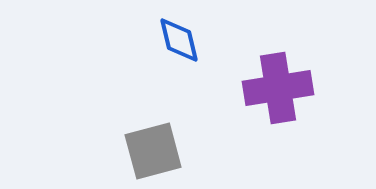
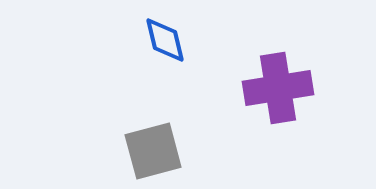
blue diamond: moved 14 px left
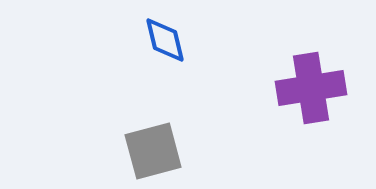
purple cross: moved 33 px right
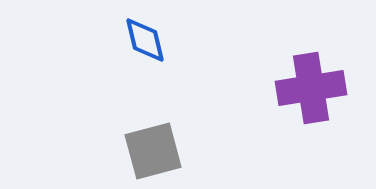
blue diamond: moved 20 px left
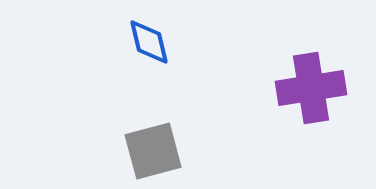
blue diamond: moved 4 px right, 2 px down
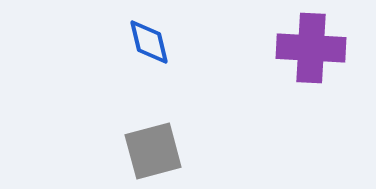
purple cross: moved 40 px up; rotated 12 degrees clockwise
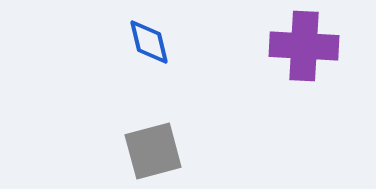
purple cross: moved 7 px left, 2 px up
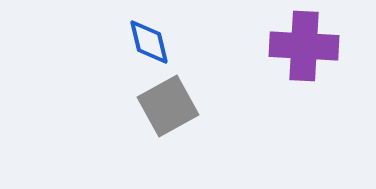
gray square: moved 15 px right, 45 px up; rotated 14 degrees counterclockwise
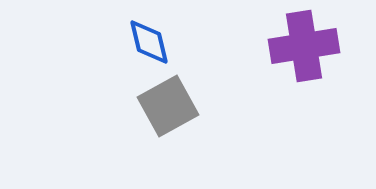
purple cross: rotated 12 degrees counterclockwise
